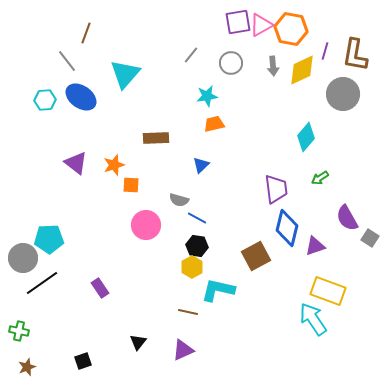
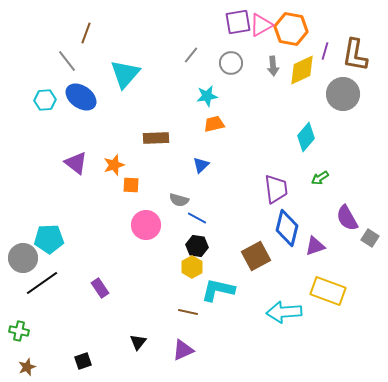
cyan arrow at (313, 319): moved 29 px left, 7 px up; rotated 60 degrees counterclockwise
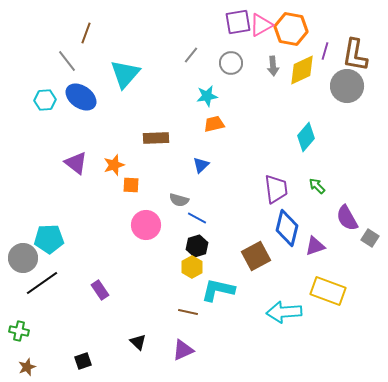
gray circle at (343, 94): moved 4 px right, 8 px up
green arrow at (320, 178): moved 3 px left, 8 px down; rotated 78 degrees clockwise
black hexagon at (197, 246): rotated 25 degrees counterclockwise
purple rectangle at (100, 288): moved 2 px down
black triangle at (138, 342): rotated 24 degrees counterclockwise
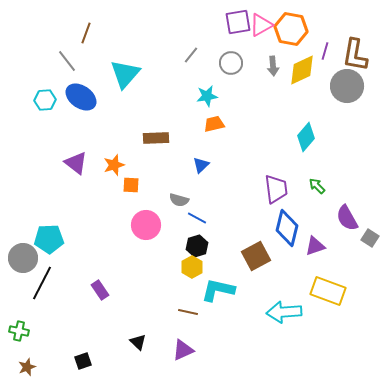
black line at (42, 283): rotated 28 degrees counterclockwise
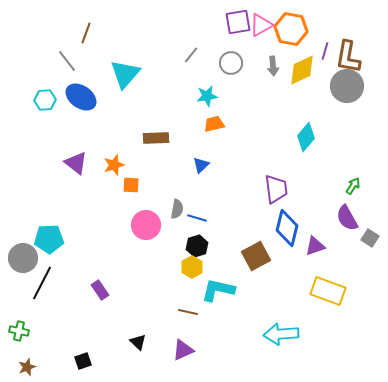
brown L-shape at (355, 55): moved 7 px left, 2 px down
green arrow at (317, 186): moved 36 px right; rotated 78 degrees clockwise
gray semicircle at (179, 200): moved 2 px left, 9 px down; rotated 96 degrees counterclockwise
blue line at (197, 218): rotated 12 degrees counterclockwise
cyan arrow at (284, 312): moved 3 px left, 22 px down
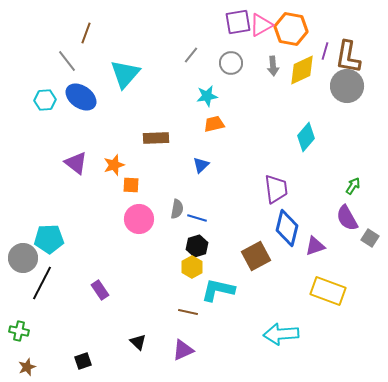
pink circle at (146, 225): moved 7 px left, 6 px up
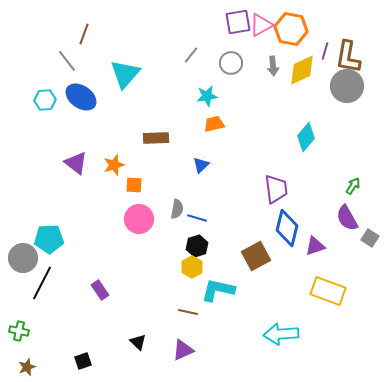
brown line at (86, 33): moved 2 px left, 1 px down
orange square at (131, 185): moved 3 px right
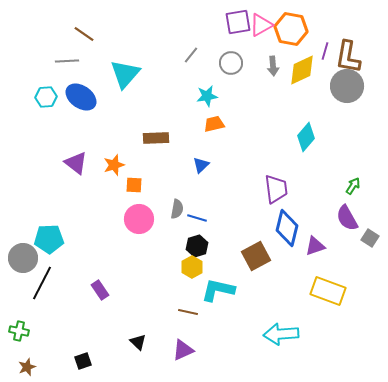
brown line at (84, 34): rotated 75 degrees counterclockwise
gray line at (67, 61): rotated 55 degrees counterclockwise
cyan hexagon at (45, 100): moved 1 px right, 3 px up
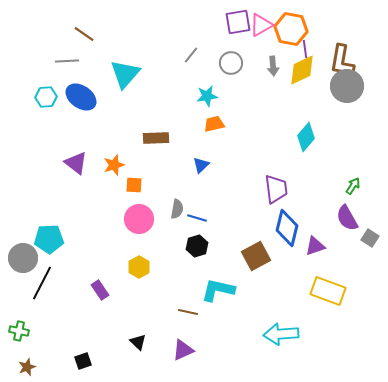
purple line at (325, 51): moved 20 px left, 2 px up; rotated 24 degrees counterclockwise
brown L-shape at (348, 57): moved 6 px left, 4 px down
yellow hexagon at (192, 267): moved 53 px left
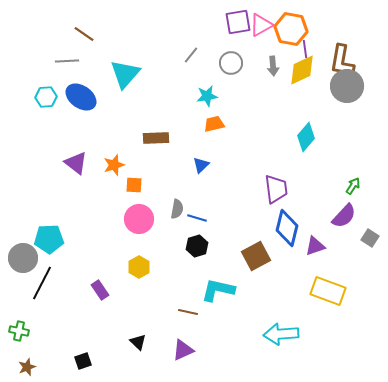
purple semicircle at (347, 218): moved 3 px left, 2 px up; rotated 108 degrees counterclockwise
